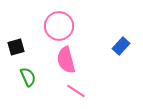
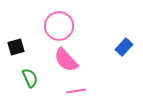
blue rectangle: moved 3 px right, 1 px down
pink semicircle: rotated 28 degrees counterclockwise
green semicircle: moved 2 px right, 1 px down
pink line: rotated 42 degrees counterclockwise
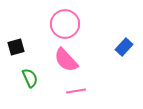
pink circle: moved 6 px right, 2 px up
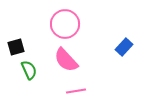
green semicircle: moved 1 px left, 8 px up
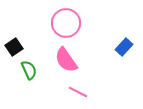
pink circle: moved 1 px right, 1 px up
black square: moved 2 px left; rotated 18 degrees counterclockwise
pink semicircle: rotated 8 degrees clockwise
pink line: moved 2 px right, 1 px down; rotated 36 degrees clockwise
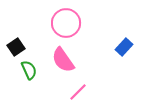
black square: moved 2 px right
pink semicircle: moved 3 px left
pink line: rotated 72 degrees counterclockwise
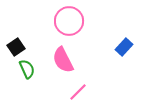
pink circle: moved 3 px right, 2 px up
pink semicircle: rotated 8 degrees clockwise
green semicircle: moved 2 px left, 1 px up
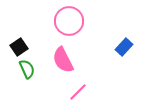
black square: moved 3 px right
